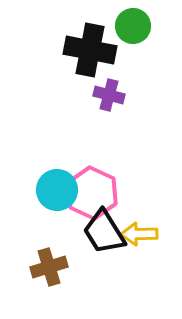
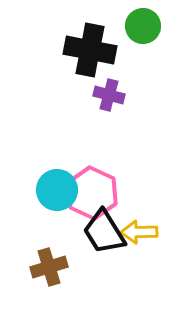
green circle: moved 10 px right
yellow arrow: moved 2 px up
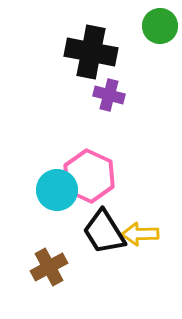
green circle: moved 17 px right
black cross: moved 1 px right, 2 px down
pink hexagon: moved 3 px left, 17 px up
yellow arrow: moved 1 px right, 2 px down
brown cross: rotated 12 degrees counterclockwise
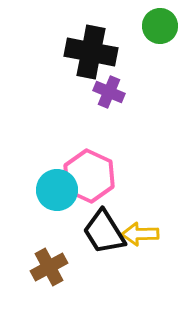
purple cross: moved 3 px up; rotated 8 degrees clockwise
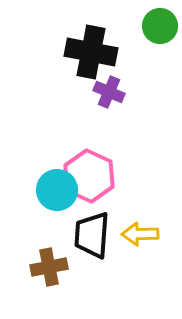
black trapezoid: moved 12 px left, 3 px down; rotated 36 degrees clockwise
brown cross: rotated 18 degrees clockwise
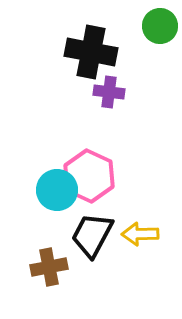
purple cross: rotated 16 degrees counterclockwise
black trapezoid: rotated 24 degrees clockwise
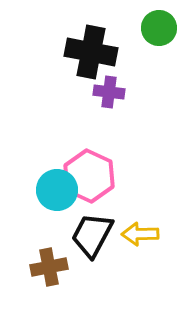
green circle: moved 1 px left, 2 px down
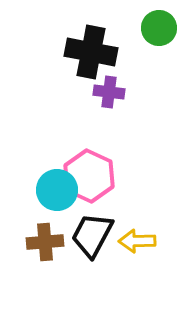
yellow arrow: moved 3 px left, 7 px down
brown cross: moved 4 px left, 25 px up; rotated 6 degrees clockwise
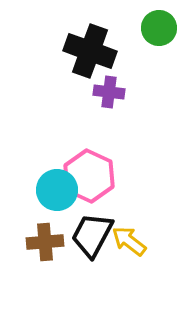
black cross: moved 1 px left, 1 px up; rotated 9 degrees clockwise
yellow arrow: moved 8 px left; rotated 39 degrees clockwise
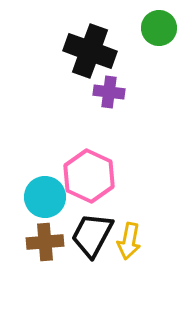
cyan circle: moved 12 px left, 7 px down
yellow arrow: rotated 117 degrees counterclockwise
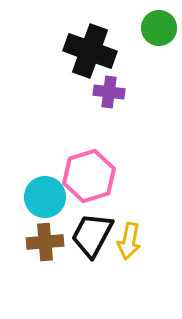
pink hexagon: rotated 18 degrees clockwise
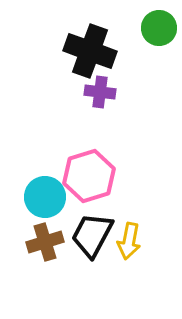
purple cross: moved 9 px left
brown cross: rotated 12 degrees counterclockwise
